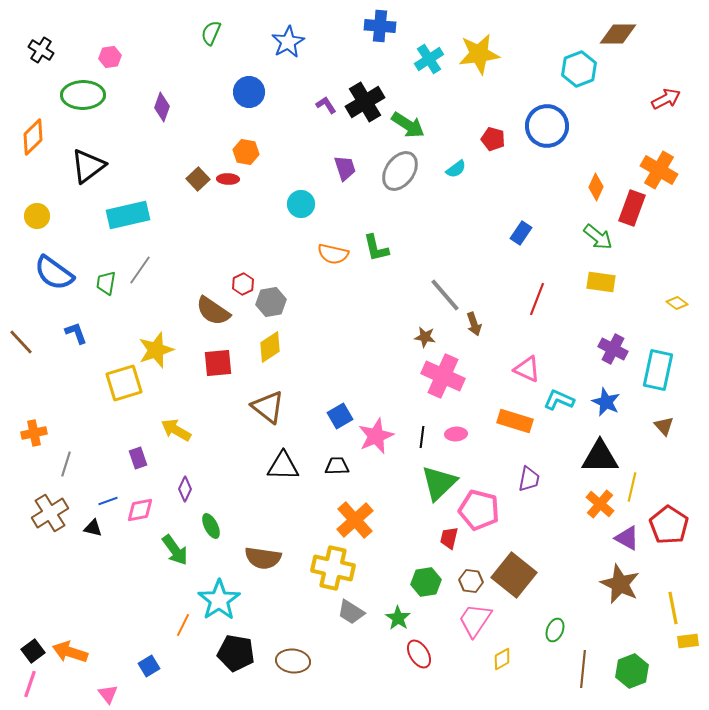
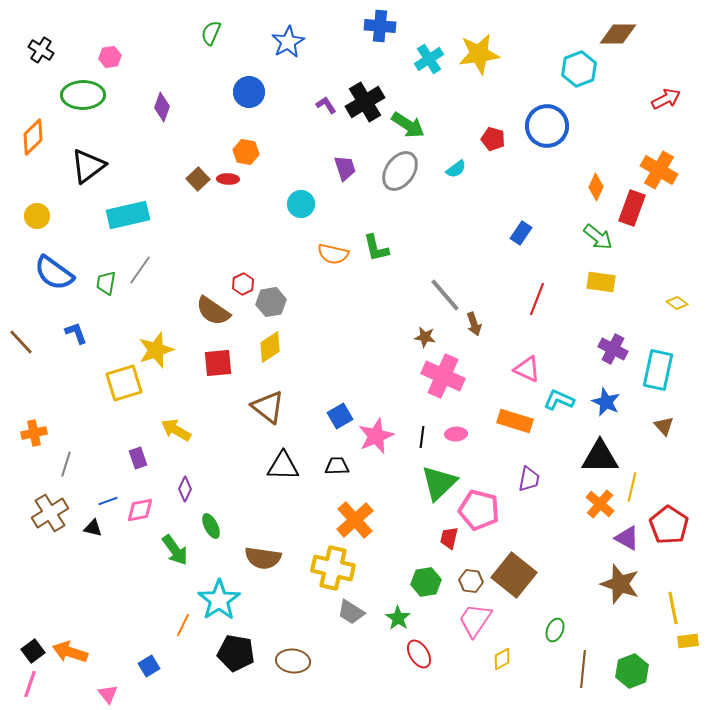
brown star at (620, 584): rotated 6 degrees counterclockwise
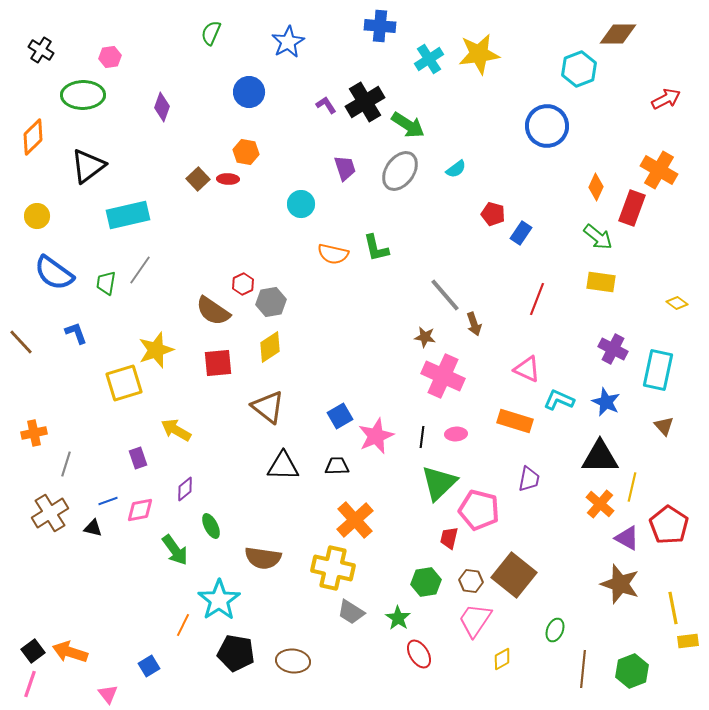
red pentagon at (493, 139): moved 75 px down
purple diamond at (185, 489): rotated 25 degrees clockwise
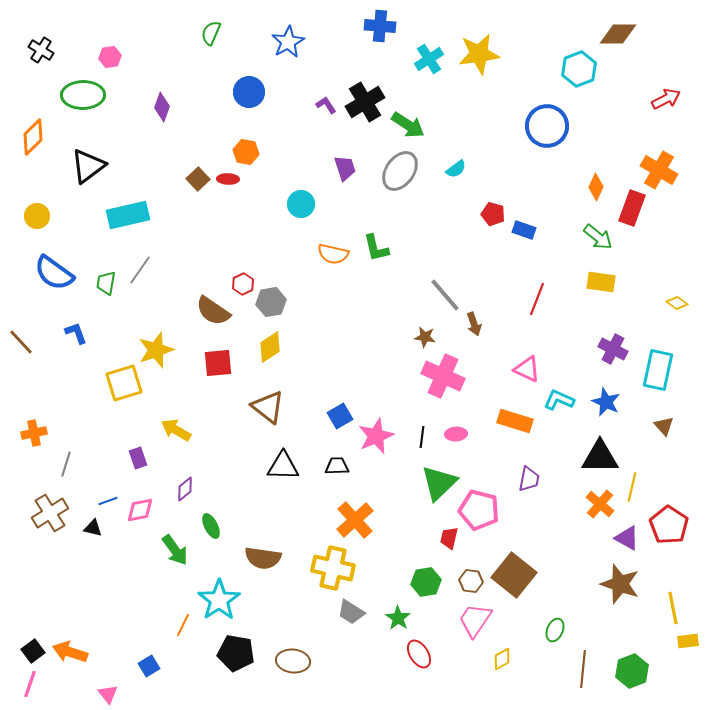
blue rectangle at (521, 233): moved 3 px right, 3 px up; rotated 75 degrees clockwise
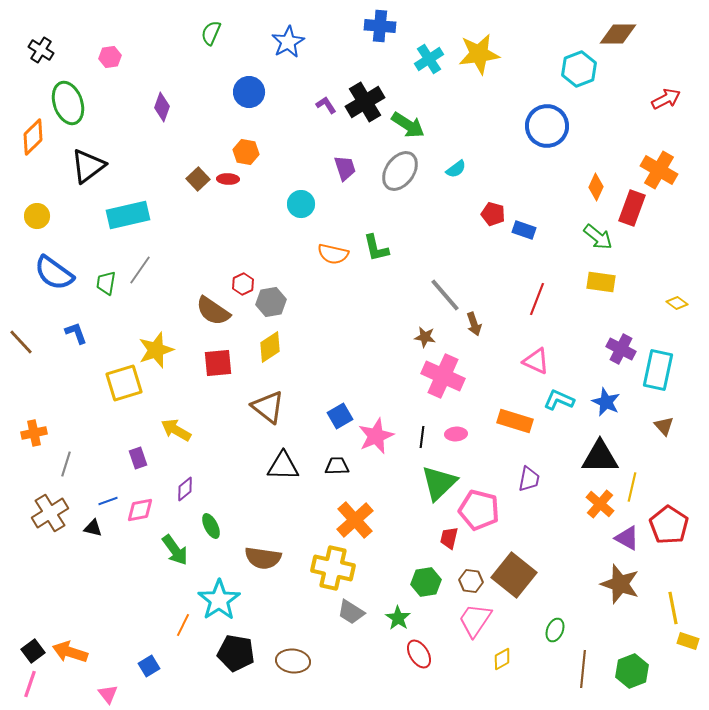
green ellipse at (83, 95): moved 15 px left, 8 px down; rotated 72 degrees clockwise
purple cross at (613, 349): moved 8 px right
pink triangle at (527, 369): moved 9 px right, 8 px up
yellow rectangle at (688, 641): rotated 25 degrees clockwise
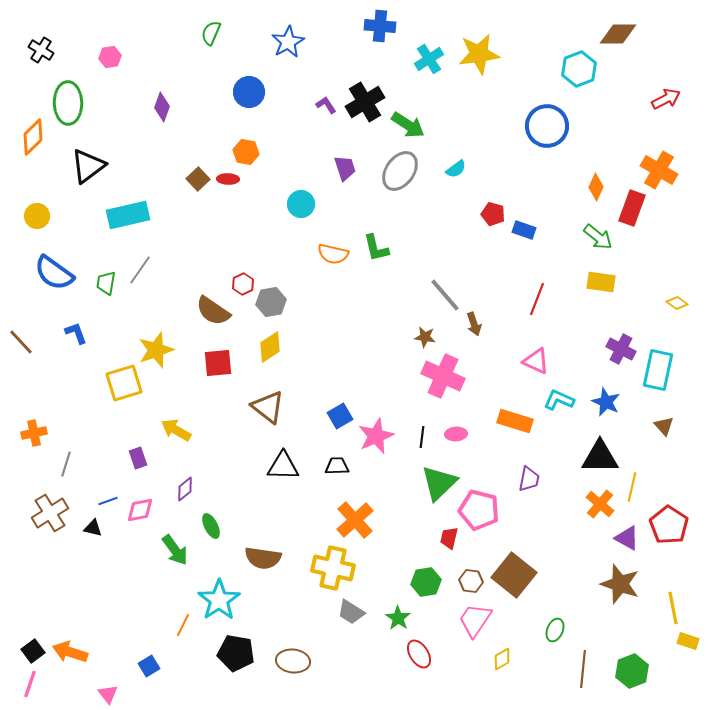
green ellipse at (68, 103): rotated 18 degrees clockwise
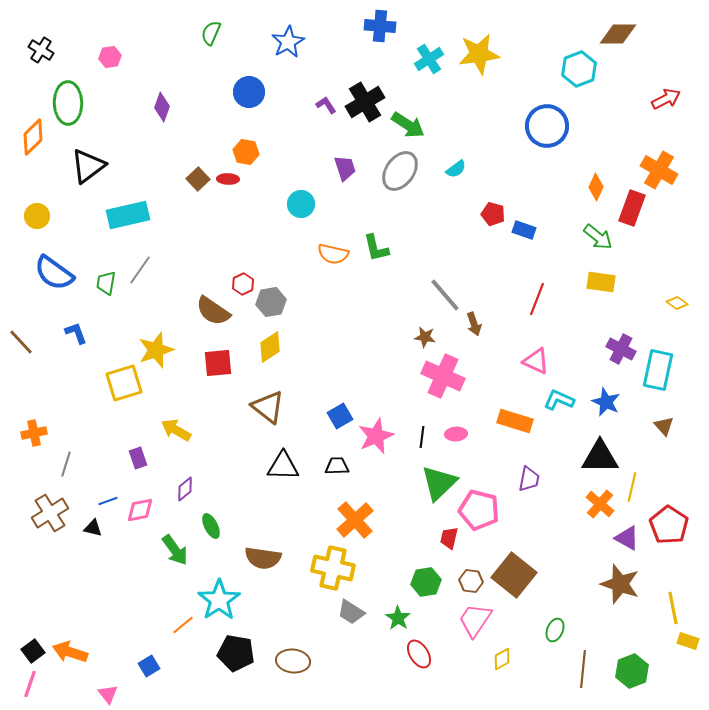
orange line at (183, 625): rotated 25 degrees clockwise
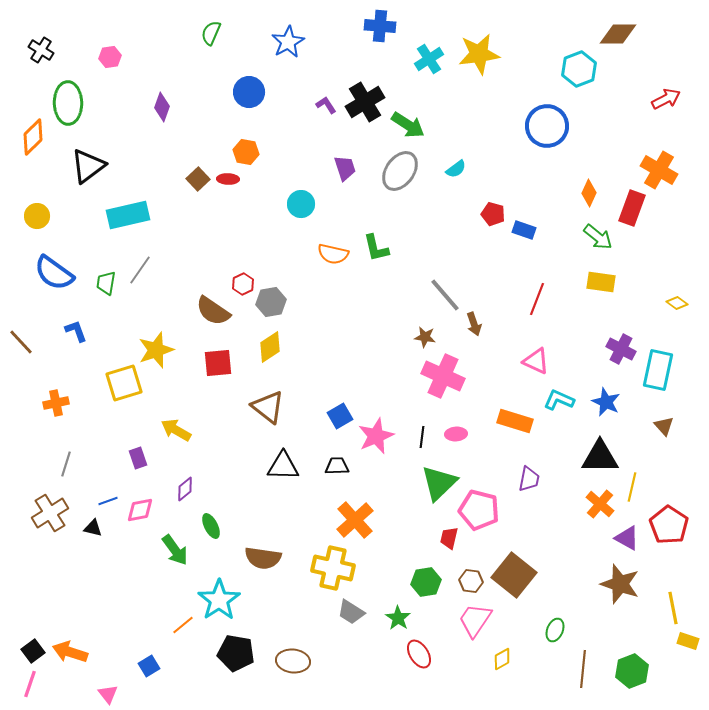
orange diamond at (596, 187): moved 7 px left, 6 px down
blue L-shape at (76, 333): moved 2 px up
orange cross at (34, 433): moved 22 px right, 30 px up
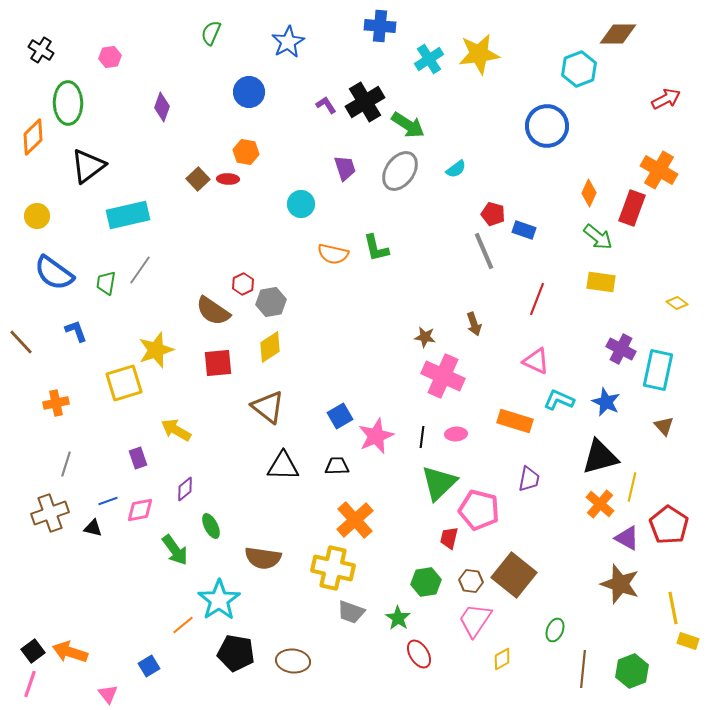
gray line at (445, 295): moved 39 px right, 44 px up; rotated 18 degrees clockwise
black triangle at (600, 457): rotated 15 degrees counterclockwise
brown cross at (50, 513): rotated 12 degrees clockwise
gray trapezoid at (351, 612): rotated 12 degrees counterclockwise
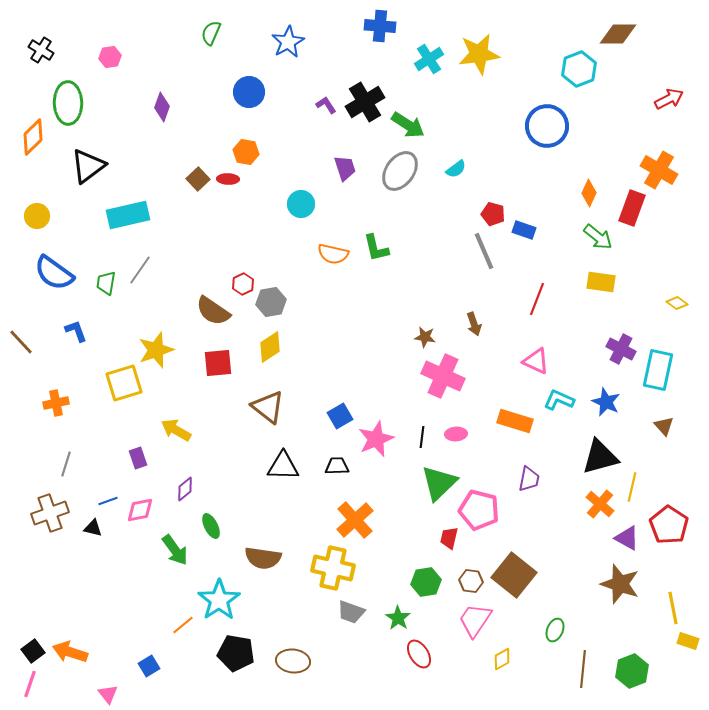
red arrow at (666, 99): moved 3 px right
pink star at (376, 436): moved 3 px down
